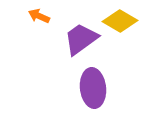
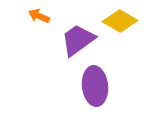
purple trapezoid: moved 3 px left, 1 px down
purple ellipse: moved 2 px right, 2 px up
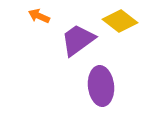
yellow diamond: rotated 8 degrees clockwise
purple ellipse: moved 6 px right
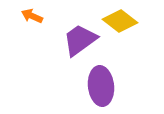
orange arrow: moved 7 px left
purple trapezoid: moved 2 px right
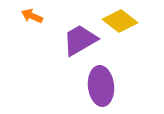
purple trapezoid: rotated 6 degrees clockwise
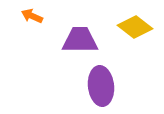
yellow diamond: moved 15 px right, 6 px down
purple trapezoid: rotated 30 degrees clockwise
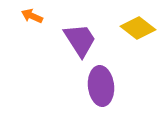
yellow diamond: moved 3 px right, 1 px down
purple trapezoid: rotated 57 degrees clockwise
